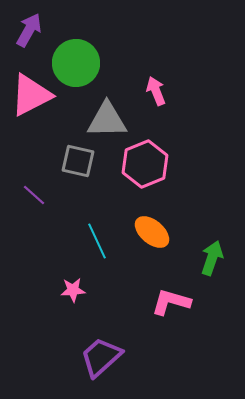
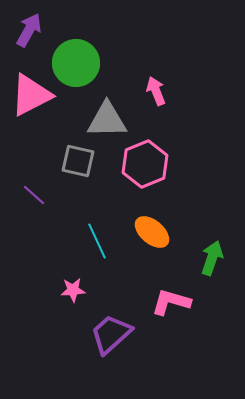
purple trapezoid: moved 10 px right, 23 px up
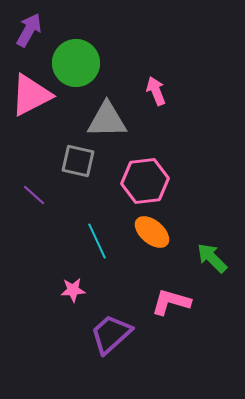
pink hexagon: moved 17 px down; rotated 15 degrees clockwise
green arrow: rotated 64 degrees counterclockwise
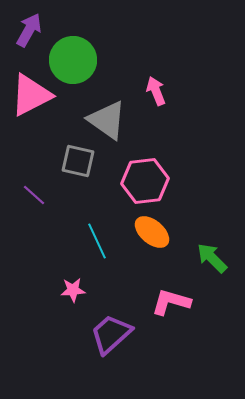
green circle: moved 3 px left, 3 px up
gray triangle: rotated 36 degrees clockwise
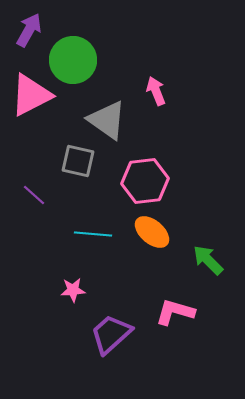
cyan line: moved 4 px left, 7 px up; rotated 60 degrees counterclockwise
green arrow: moved 4 px left, 2 px down
pink L-shape: moved 4 px right, 10 px down
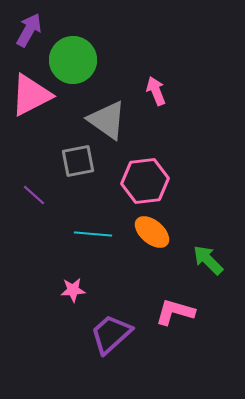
gray square: rotated 24 degrees counterclockwise
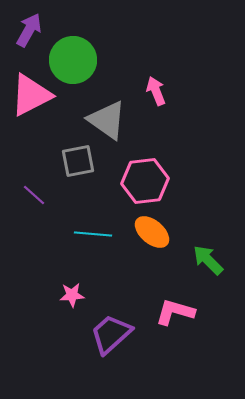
pink star: moved 1 px left, 5 px down
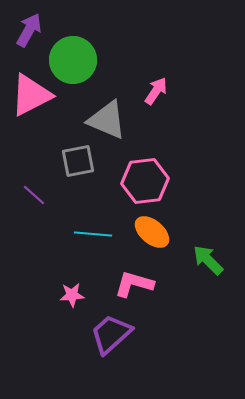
pink arrow: rotated 56 degrees clockwise
gray triangle: rotated 12 degrees counterclockwise
pink L-shape: moved 41 px left, 28 px up
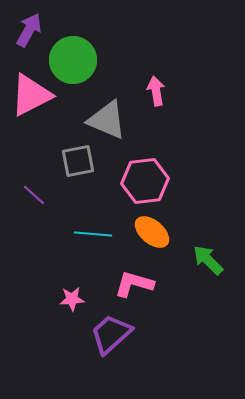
pink arrow: rotated 44 degrees counterclockwise
pink star: moved 4 px down
